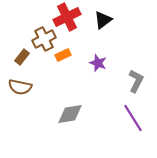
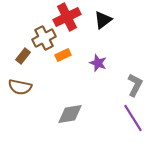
brown cross: moved 1 px up
brown rectangle: moved 1 px right, 1 px up
gray L-shape: moved 1 px left, 4 px down
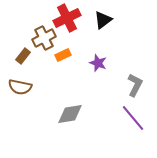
red cross: moved 1 px down
purple line: rotated 8 degrees counterclockwise
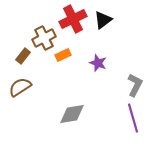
red cross: moved 6 px right, 1 px down
brown semicircle: rotated 135 degrees clockwise
gray diamond: moved 2 px right
purple line: rotated 24 degrees clockwise
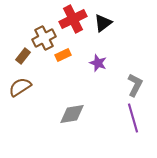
black triangle: moved 3 px down
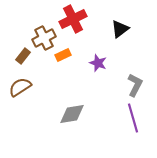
black triangle: moved 17 px right, 6 px down
